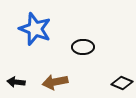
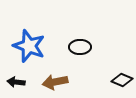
blue star: moved 6 px left, 17 px down
black ellipse: moved 3 px left
black diamond: moved 3 px up
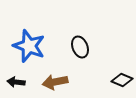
black ellipse: rotated 70 degrees clockwise
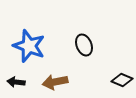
black ellipse: moved 4 px right, 2 px up
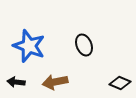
black diamond: moved 2 px left, 3 px down
